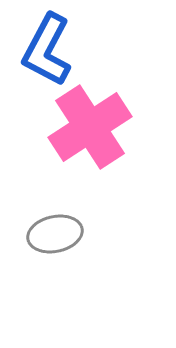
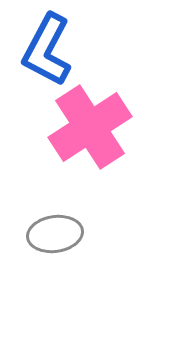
gray ellipse: rotated 4 degrees clockwise
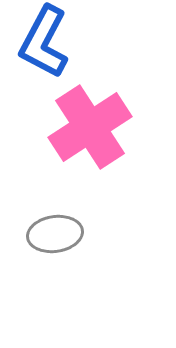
blue L-shape: moved 3 px left, 8 px up
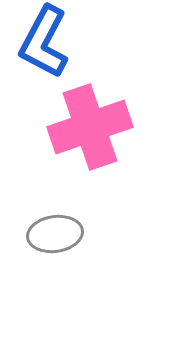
pink cross: rotated 14 degrees clockwise
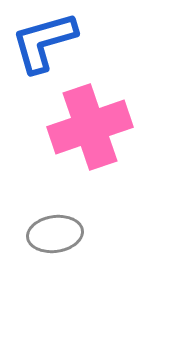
blue L-shape: rotated 46 degrees clockwise
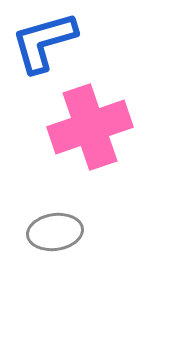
gray ellipse: moved 2 px up
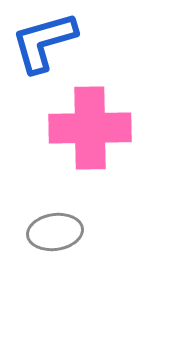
pink cross: moved 1 px down; rotated 18 degrees clockwise
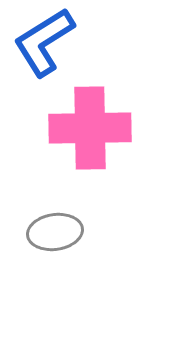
blue L-shape: rotated 16 degrees counterclockwise
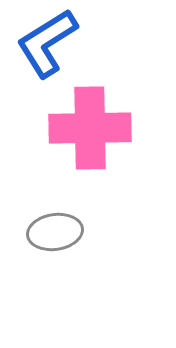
blue L-shape: moved 3 px right, 1 px down
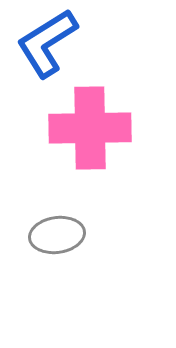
gray ellipse: moved 2 px right, 3 px down
